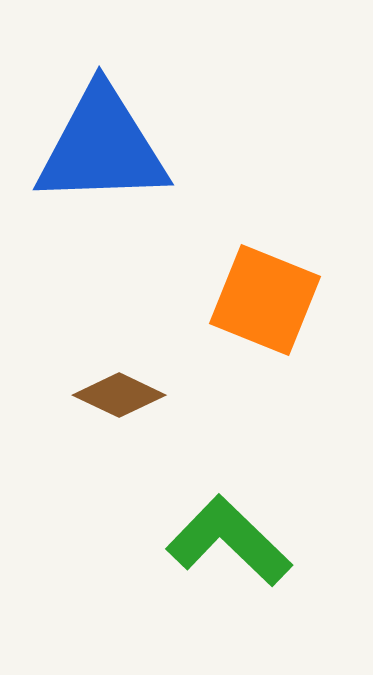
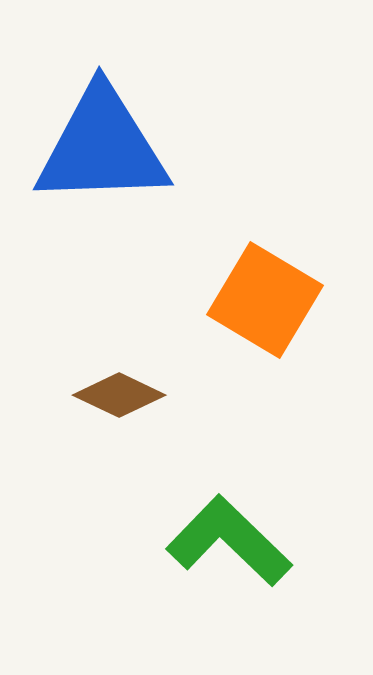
orange square: rotated 9 degrees clockwise
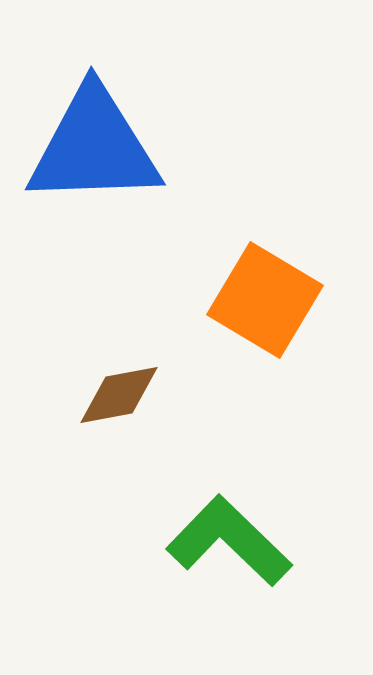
blue triangle: moved 8 px left
brown diamond: rotated 36 degrees counterclockwise
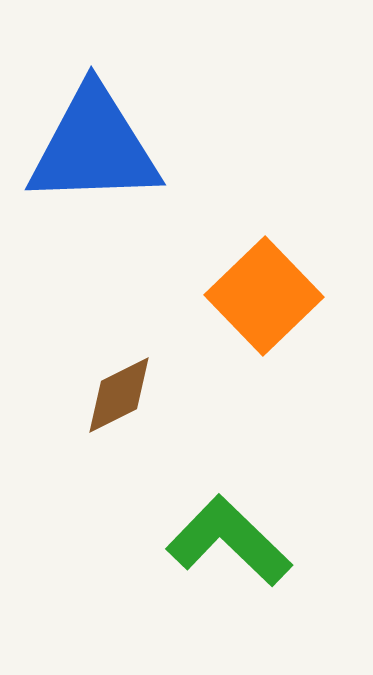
orange square: moved 1 px left, 4 px up; rotated 15 degrees clockwise
brown diamond: rotated 16 degrees counterclockwise
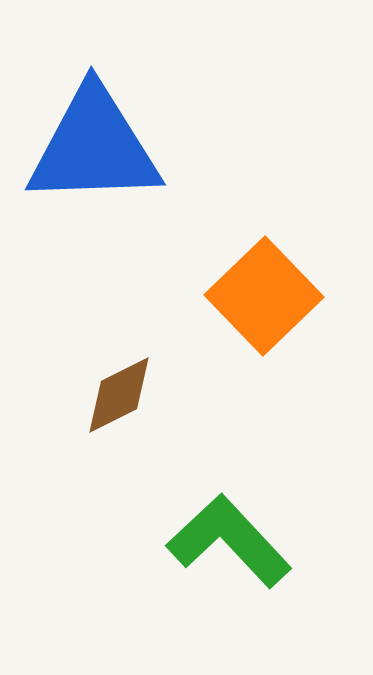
green L-shape: rotated 3 degrees clockwise
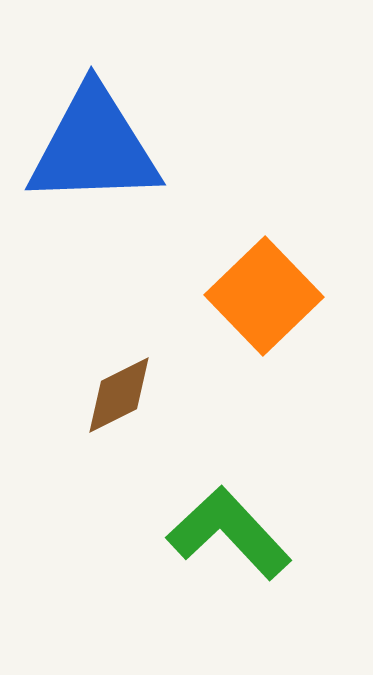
green L-shape: moved 8 px up
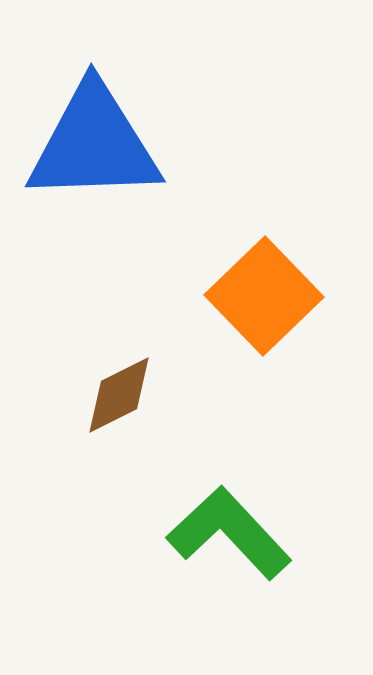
blue triangle: moved 3 px up
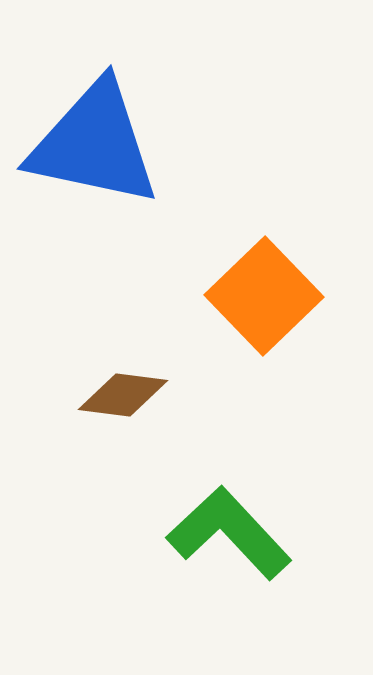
blue triangle: rotated 14 degrees clockwise
brown diamond: moved 4 px right; rotated 34 degrees clockwise
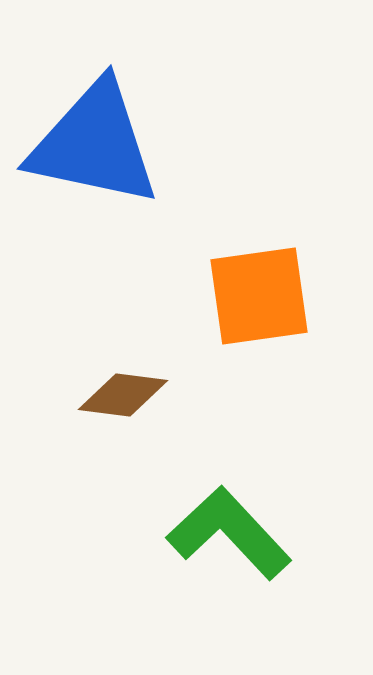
orange square: moved 5 px left; rotated 36 degrees clockwise
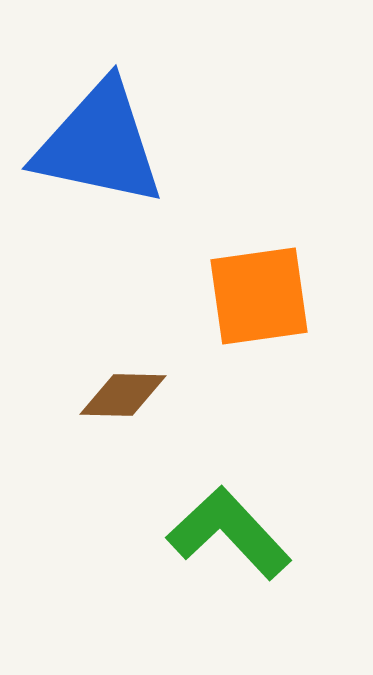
blue triangle: moved 5 px right
brown diamond: rotated 6 degrees counterclockwise
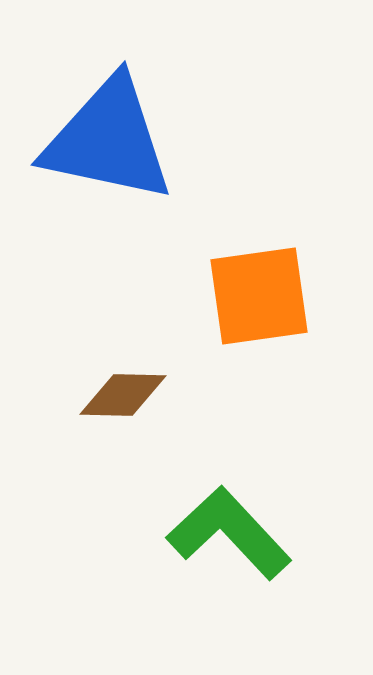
blue triangle: moved 9 px right, 4 px up
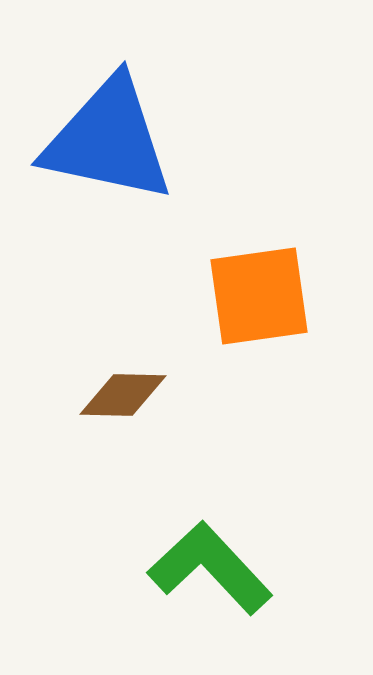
green L-shape: moved 19 px left, 35 px down
